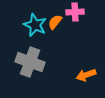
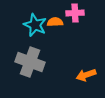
pink cross: moved 1 px down
orange semicircle: rotated 49 degrees clockwise
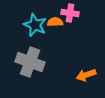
pink cross: moved 5 px left; rotated 12 degrees clockwise
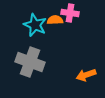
orange semicircle: moved 2 px up
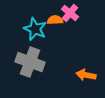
pink cross: rotated 30 degrees clockwise
cyan star: moved 4 px down
orange arrow: rotated 30 degrees clockwise
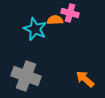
pink cross: rotated 24 degrees counterclockwise
gray cross: moved 4 px left, 14 px down
orange arrow: moved 1 px left, 4 px down; rotated 30 degrees clockwise
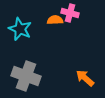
cyan star: moved 15 px left
orange arrow: moved 1 px up
